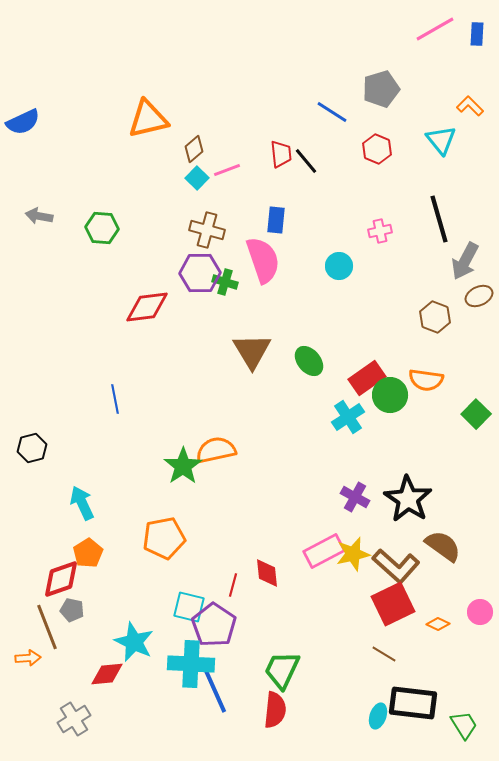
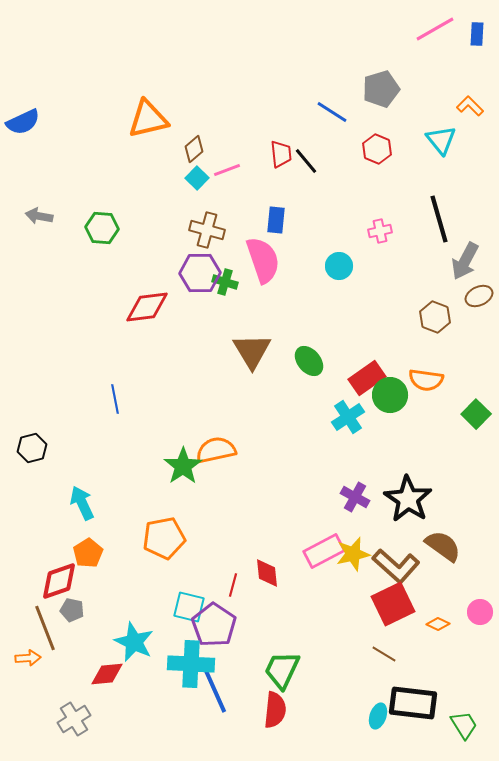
red diamond at (61, 579): moved 2 px left, 2 px down
brown line at (47, 627): moved 2 px left, 1 px down
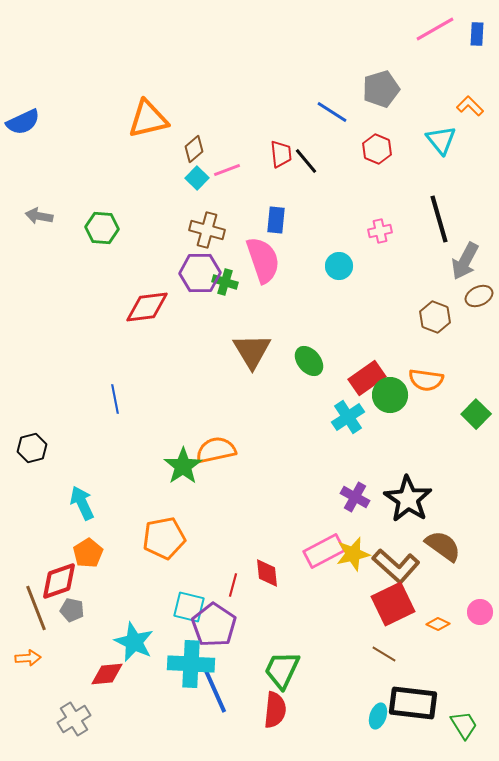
brown line at (45, 628): moved 9 px left, 20 px up
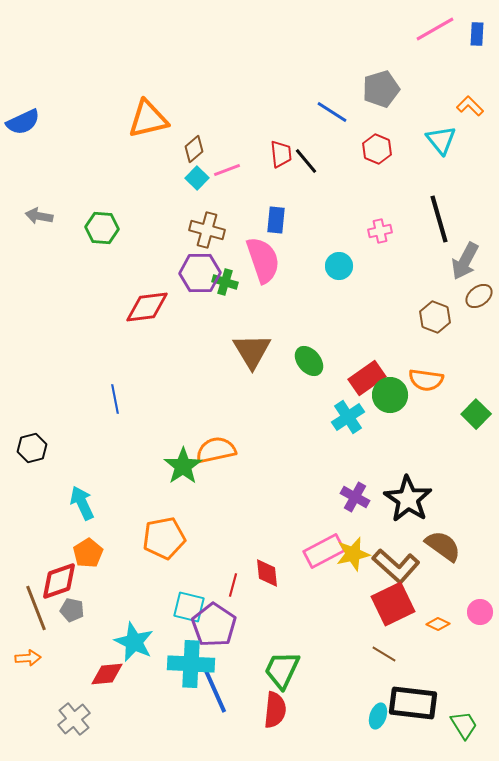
brown ellipse at (479, 296): rotated 12 degrees counterclockwise
gray cross at (74, 719): rotated 8 degrees counterclockwise
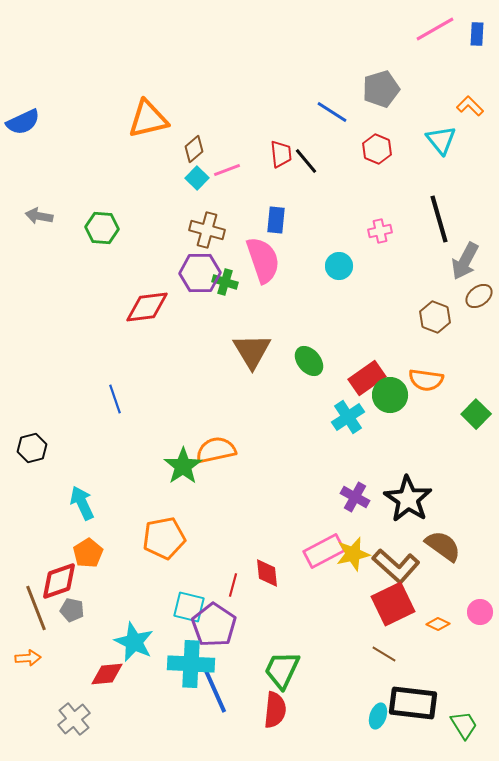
blue line at (115, 399): rotated 8 degrees counterclockwise
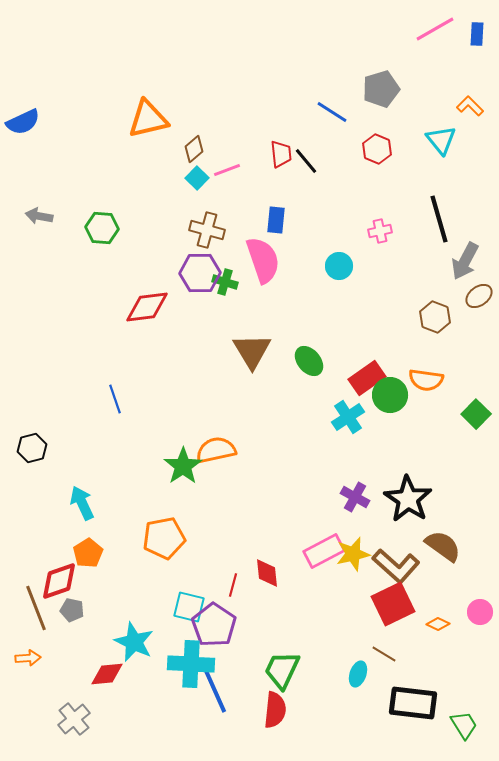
cyan ellipse at (378, 716): moved 20 px left, 42 px up
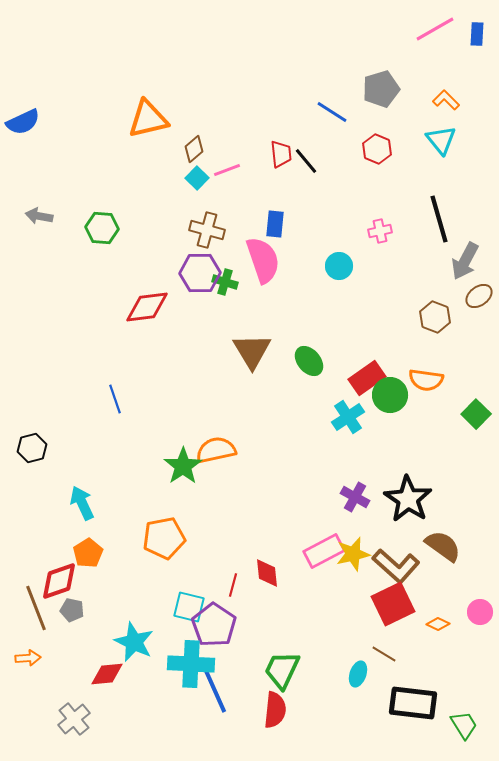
orange L-shape at (470, 106): moved 24 px left, 6 px up
blue rectangle at (276, 220): moved 1 px left, 4 px down
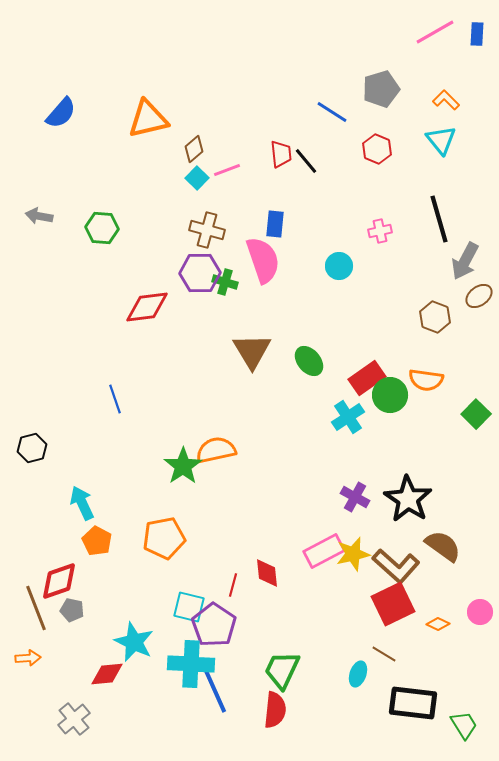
pink line at (435, 29): moved 3 px down
blue semicircle at (23, 122): moved 38 px right, 9 px up; rotated 24 degrees counterclockwise
orange pentagon at (88, 553): moved 9 px right, 12 px up; rotated 12 degrees counterclockwise
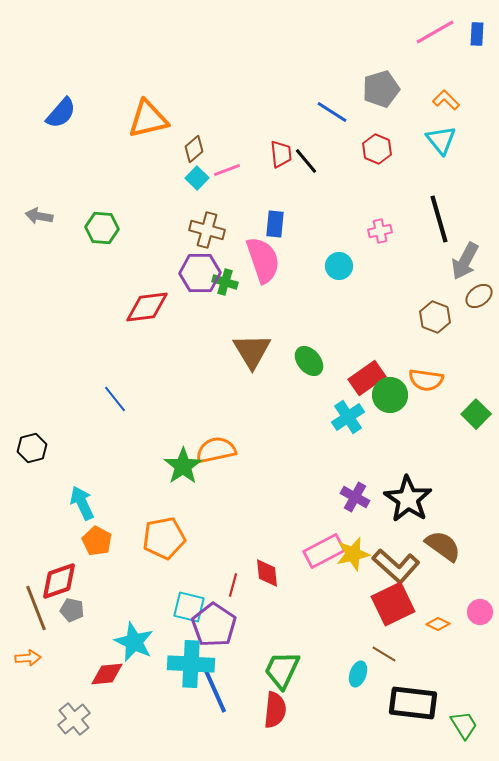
blue line at (115, 399): rotated 20 degrees counterclockwise
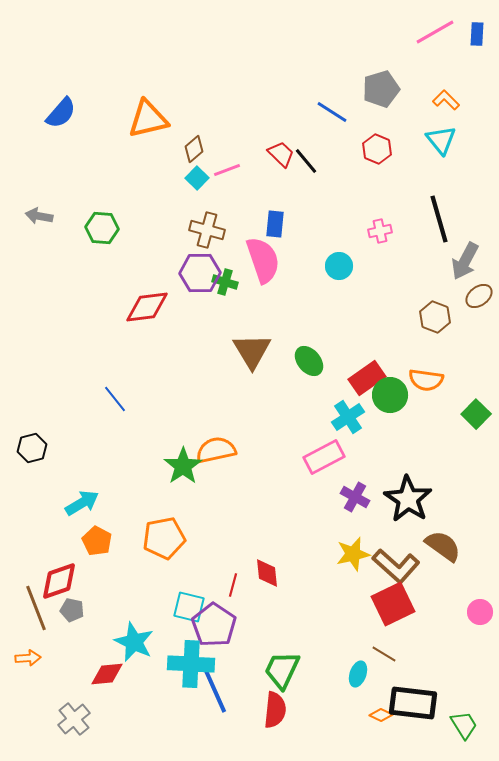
red trapezoid at (281, 154): rotated 40 degrees counterclockwise
cyan arrow at (82, 503): rotated 84 degrees clockwise
pink rectangle at (324, 551): moved 94 px up
orange diamond at (438, 624): moved 57 px left, 91 px down
